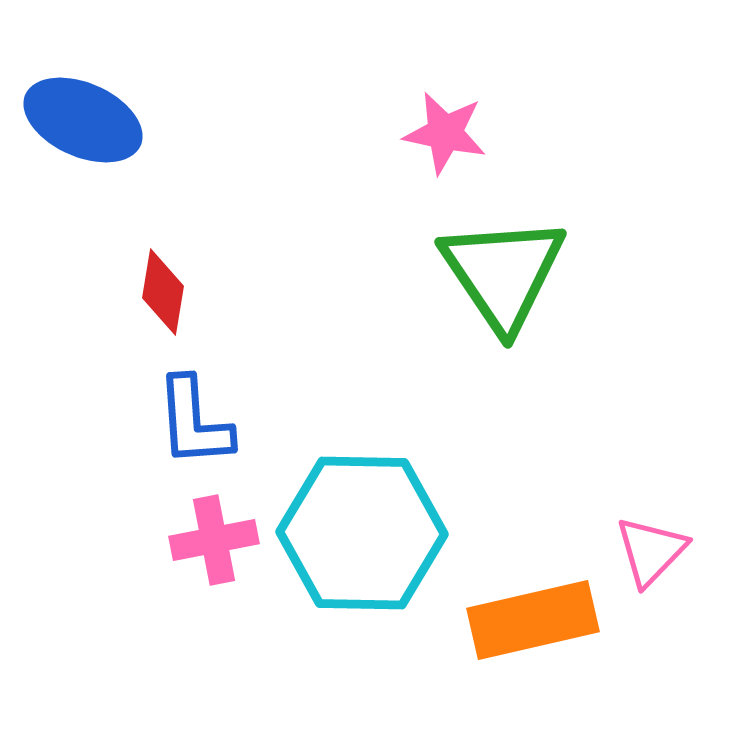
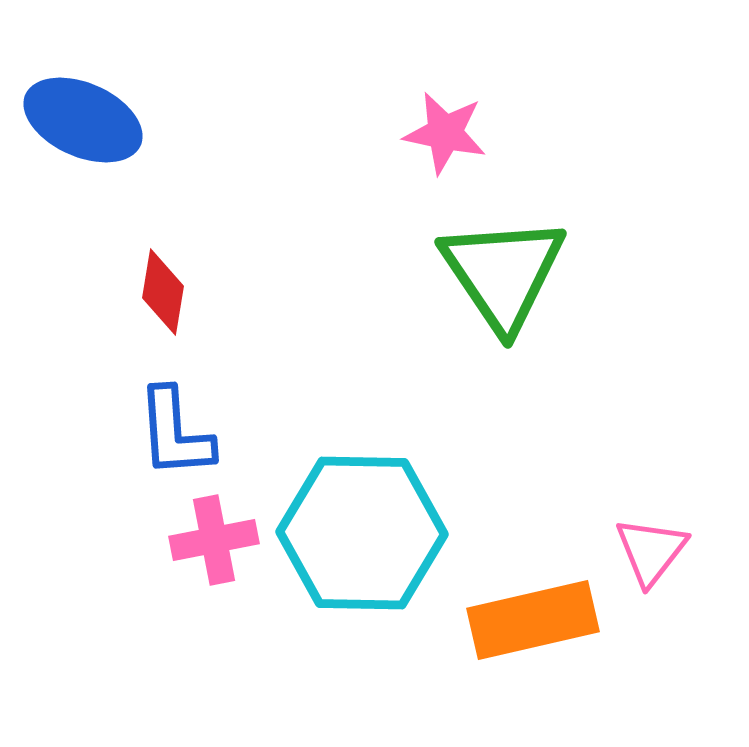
blue L-shape: moved 19 px left, 11 px down
pink triangle: rotated 6 degrees counterclockwise
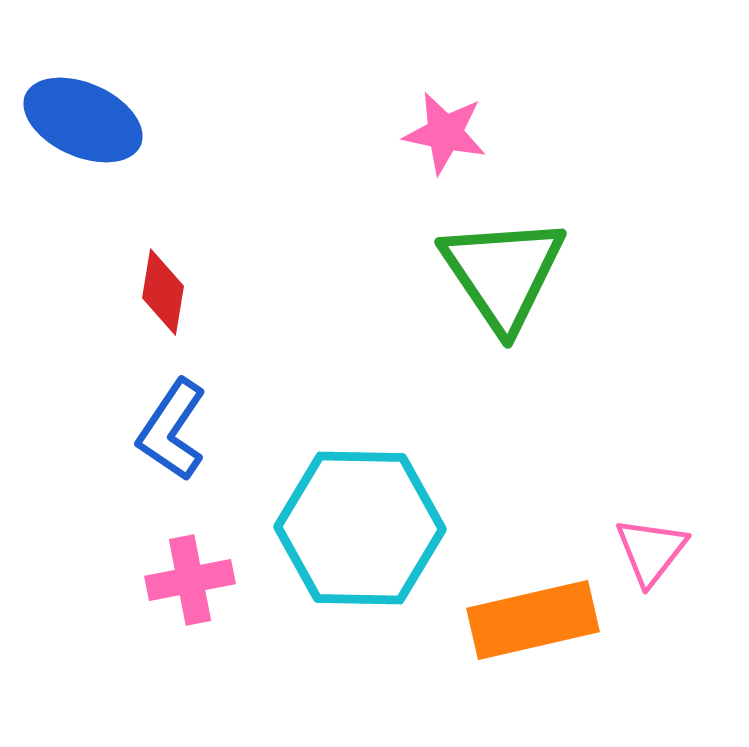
blue L-shape: moved 3 px left, 3 px up; rotated 38 degrees clockwise
cyan hexagon: moved 2 px left, 5 px up
pink cross: moved 24 px left, 40 px down
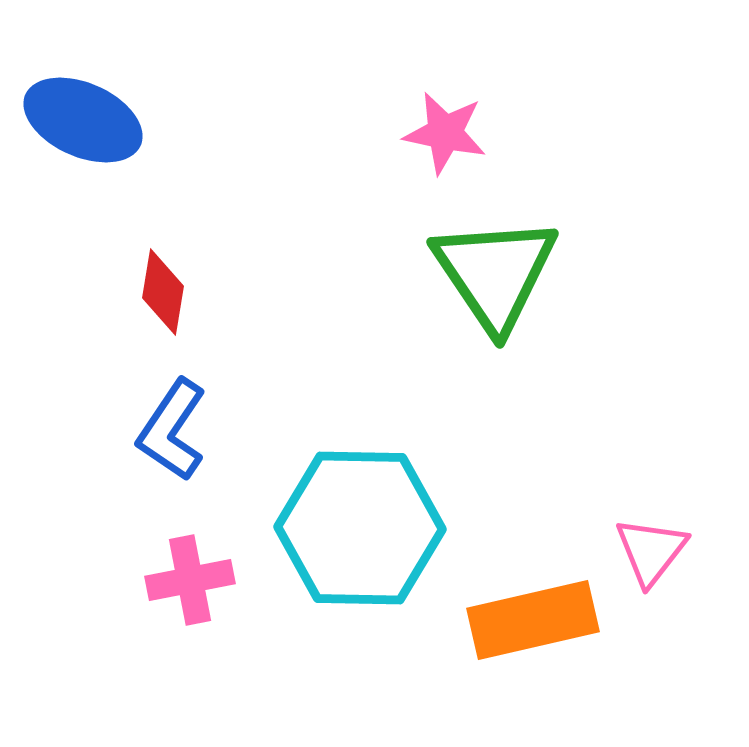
green triangle: moved 8 px left
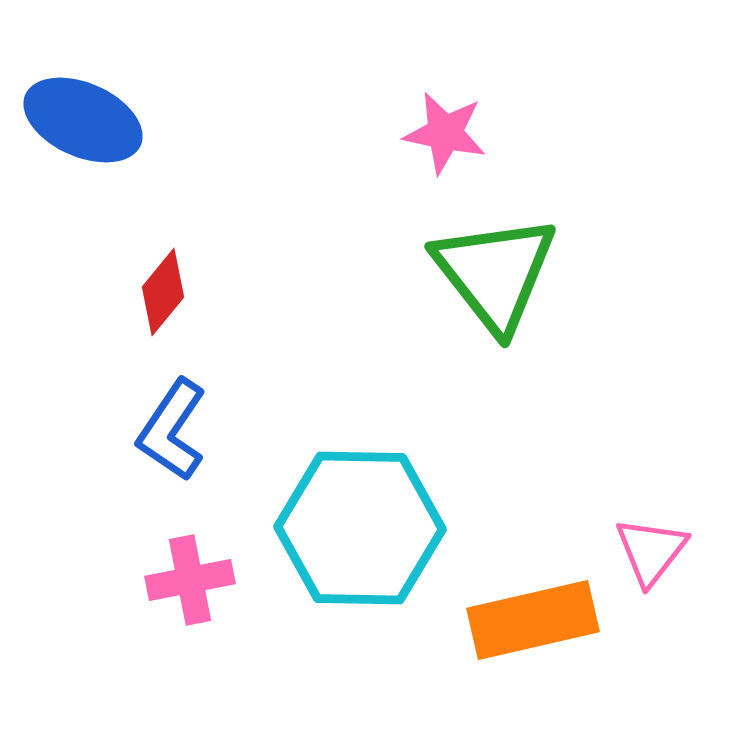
green triangle: rotated 4 degrees counterclockwise
red diamond: rotated 30 degrees clockwise
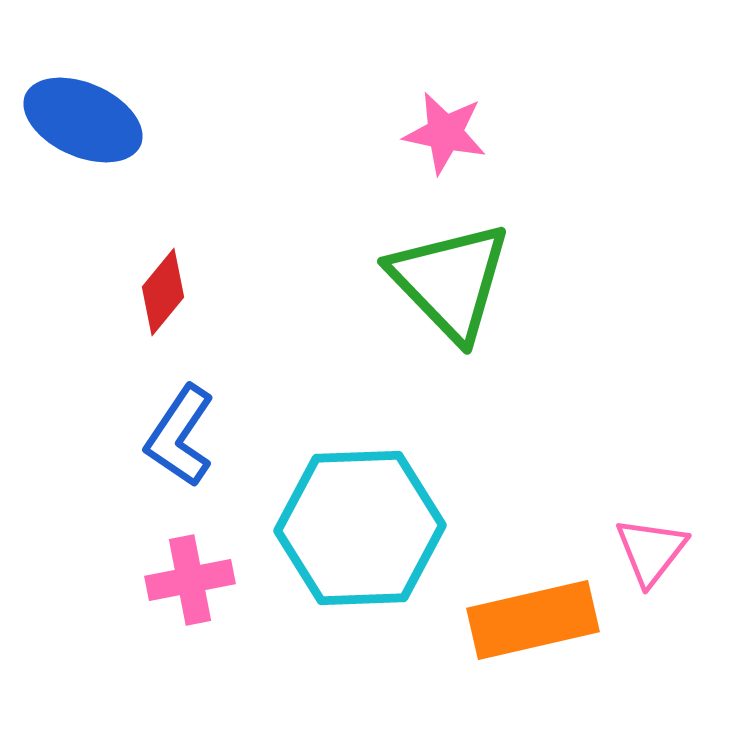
green triangle: moved 45 px left, 8 px down; rotated 6 degrees counterclockwise
blue L-shape: moved 8 px right, 6 px down
cyan hexagon: rotated 3 degrees counterclockwise
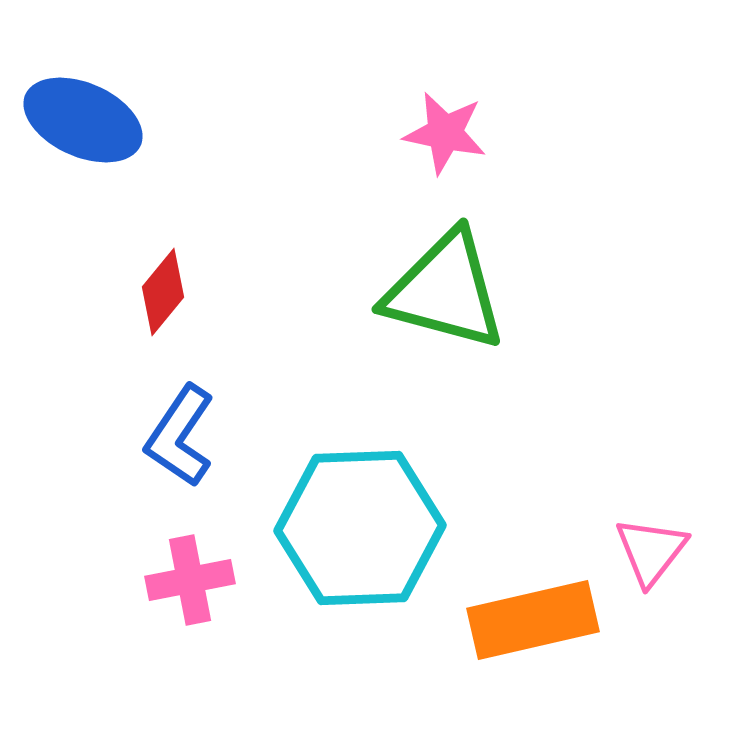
green triangle: moved 5 px left, 10 px down; rotated 31 degrees counterclockwise
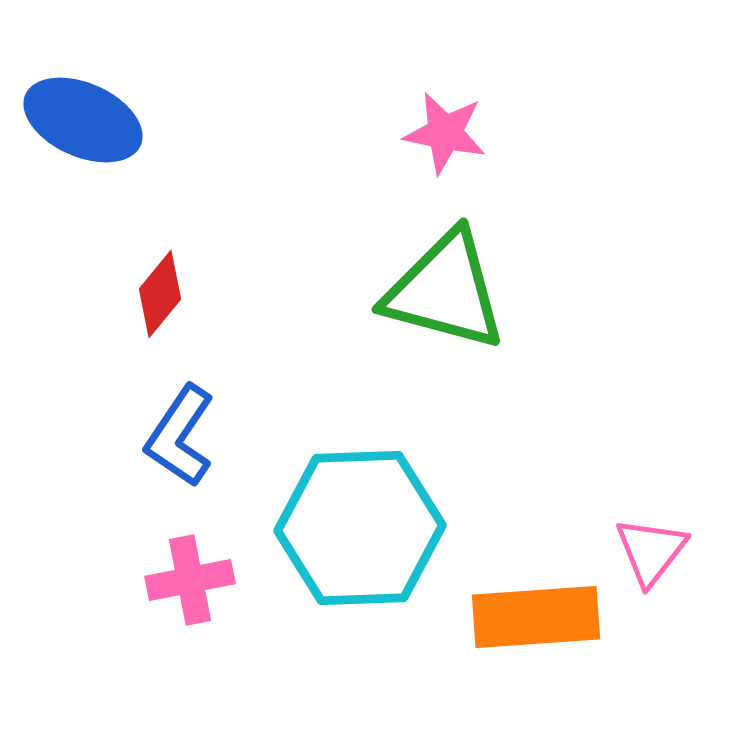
red diamond: moved 3 px left, 2 px down
orange rectangle: moved 3 px right, 3 px up; rotated 9 degrees clockwise
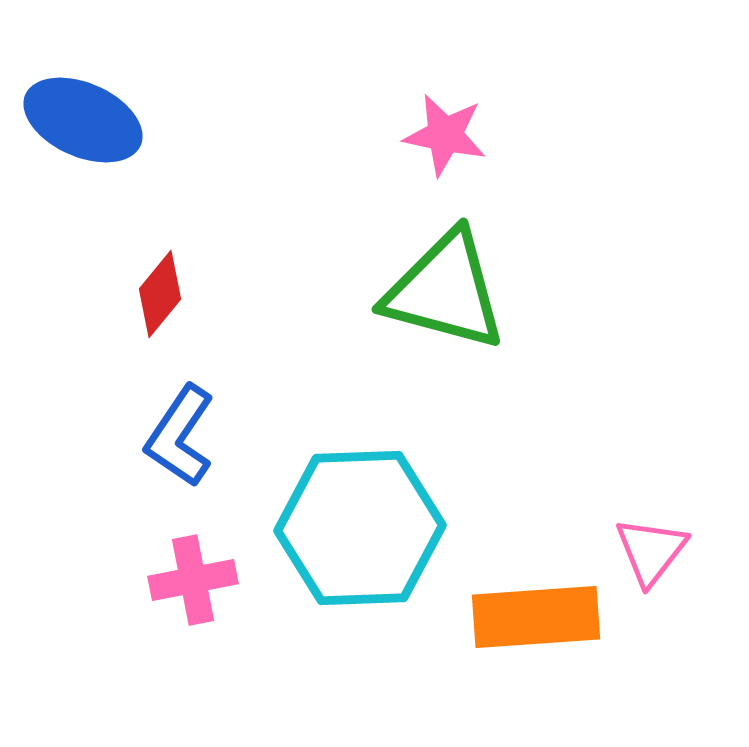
pink star: moved 2 px down
pink cross: moved 3 px right
